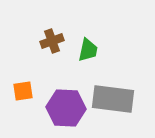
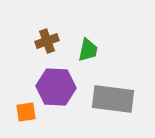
brown cross: moved 5 px left
orange square: moved 3 px right, 21 px down
purple hexagon: moved 10 px left, 21 px up
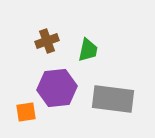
purple hexagon: moved 1 px right, 1 px down; rotated 9 degrees counterclockwise
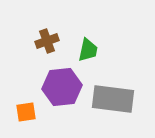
purple hexagon: moved 5 px right, 1 px up
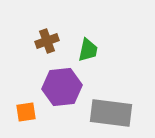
gray rectangle: moved 2 px left, 14 px down
